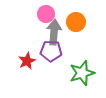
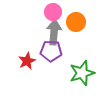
pink circle: moved 7 px right, 2 px up
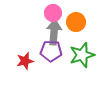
pink circle: moved 1 px down
red star: moved 2 px left; rotated 12 degrees clockwise
green star: moved 18 px up
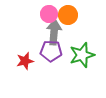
pink circle: moved 4 px left, 1 px down
orange circle: moved 8 px left, 7 px up
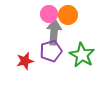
purple pentagon: rotated 20 degrees counterclockwise
green star: rotated 25 degrees counterclockwise
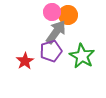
pink circle: moved 3 px right, 2 px up
gray arrow: moved 2 px right; rotated 30 degrees clockwise
green star: moved 1 px down
red star: rotated 18 degrees counterclockwise
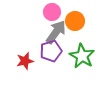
orange circle: moved 7 px right, 6 px down
red star: rotated 18 degrees clockwise
